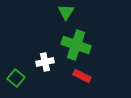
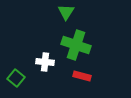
white cross: rotated 18 degrees clockwise
red rectangle: rotated 12 degrees counterclockwise
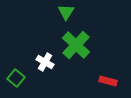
green cross: rotated 24 degrees clockwise
white cross: rotated 24 degrees clockwise
red rectangle: moved 26 px right, 5 px down
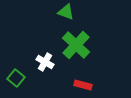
green triangle: rotated 42 degrees counterclockwise
red rectangle: moved 25 px left, 4 px down
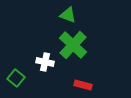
green triangle: moved 2 px right, 3 px down
green cross: moved 3 px left
white cross: rotated 18 degrees counterclockwise
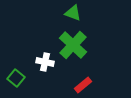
green triangle: moved 5 px right, 2 px up
red rectangle: rotated 54 degrees counterclockwise
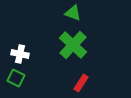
white cross: moved 25 px left, 8 px up
green square: rotated 12 degrees counterclockwise
red rectangle: moved 2 px left, 2 px up; rotated 18 degrees counterclockwise
